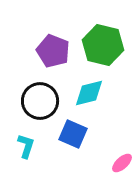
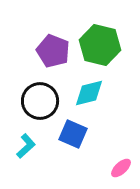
green hexagon: moved 3 px left
cyan L-shape: rotated 30 degrees clockwise
pink ellipse: moved 1 px left, 5 px down
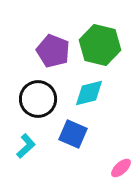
black circle: moved 2 px left, 2 px up
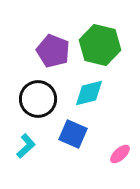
pink ellipse: moved 1 px left, 14 px up
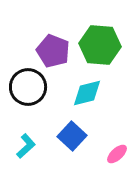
green hexagon: rotated 9 degrees counterclockwise
cyan diamond: moved 2 px left
black circle: moved 10 px left, 12 px up
blue square: moved 1 px left, 2 px down; rotated 20 degrees clockwise
pink ellipse: moved 3 px left
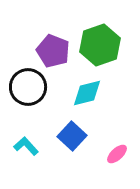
green hexagon: rotated 24 degrees counterclockwise
cyan L-shape: rotated 90 degrees counterclockwise
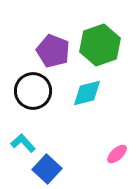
black circle: moved 5 px right, 4 px down
blue square: moved 25 px left, 33 px down
cyan L-shape: moved 3 px left, 3 px up
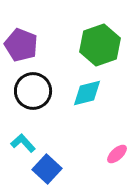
purple pentagon: moved 32 px left, 6 px up
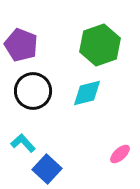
pink ellipse: moved 3 px right
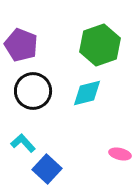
pink ellipse: rotated 55 degrees clockwise
